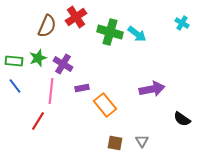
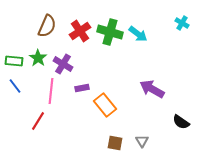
red cross: moved 4 px right, 14 px down
cyan arrow: moved 1 px right
green star: rotated 18 degrees counterclockwise
purple arrow: rotated 140 degrees counterclockwise
black semicircle: moved 1 px left, 3 px down
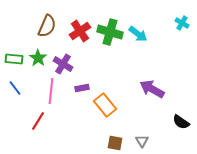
green rectangle: moved 2 px up
blue line: moved 2 px down
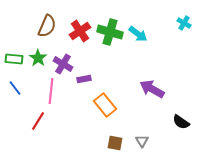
cyan cross: moved 2 px right
purple rectangle: moved 2 px right, 9 px up
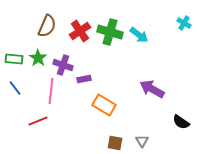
cyan arrow: moved 1 px right, 1 px down
purple cross: moved 1 px down; rotated 12 degrees counterclockwise
orange rectangle: moved 1 px left; rotated 20 degrees counterclockwise
red line: rotated 36 degrees clockwise
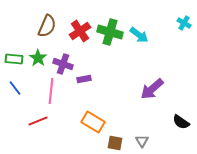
purple cross: moved 1 px up
purple arrow: rotated 70 degrees counterclockwise
orange rectangle: moved 11 px left, 17 px down
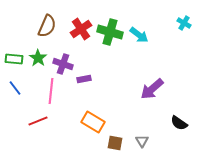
red cross: moved 1 px right, 2 px up
black semicircle: moved 2 px left, 1 px down
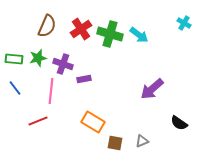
green cross: moved 2 px down
green star: rotated 24 degrees clockwise
gray triangle: rotated 40 degrees clockwise
